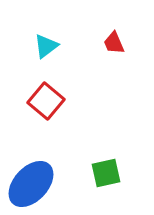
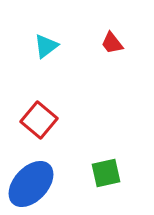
red trapezoid: moved 2 px left; rotated 15 degrees counterclockwise
red square: moved 7 px left, 19 px down
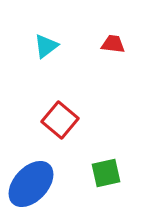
red trapezoid: moved 1 px right, 1 px down; rotated 135 degrees clockwise
red square: moved 21 px right
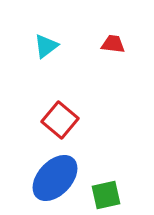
green square: moved 22 px down
blue ellipse: moved 24 px right, 6 px up
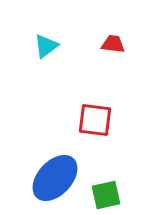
red square: moved 35 px right; rotated 33 degrees counterclockwise
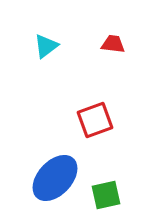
red square: rotated 27 degrees counterclockwise
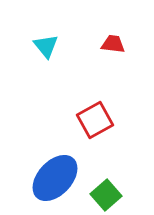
cyan triangle: rotated 32 degrees counterclockwise
red square: rotated 9 degrees counterclockwise
green square: rotated 28 degrees counterclockwise
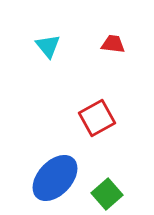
cyan triangle: moved 2 px right
red square: moved 2 px right, 2 px up
green square: moved 1 px right, 1 px up
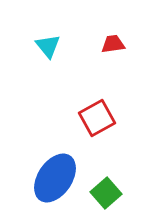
red trapezoid: rotated 15 degrees counterclockwise
blue ellipse: rotated 9 degrees counterclockwise
green square: moved 1 px left, 1 px up
